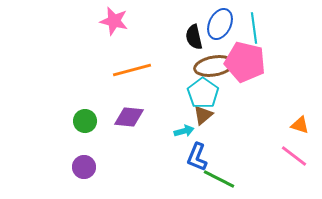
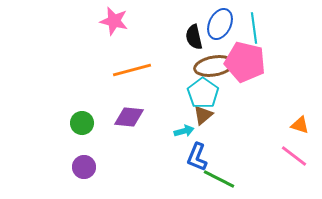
green circle: moved 3 px left, 2 px down
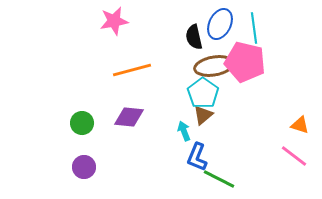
pink star: rotated 24 degrees counterclockwise
cyan arrow: rotated 96 degrees counterclockwise
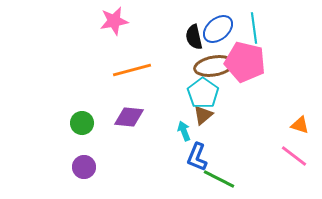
blue ellipse: moved 2 px left, 5 px down; rotated 24 degrees clockwise
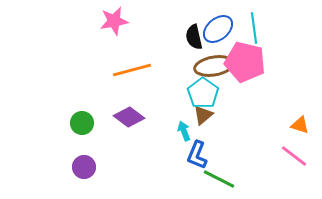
purple diamond: rotated 32 degrees clockwise
blue L-shape: moved 2 px up
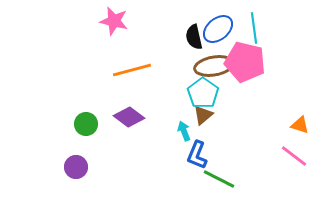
pink star: rotated 24 degrees clockwise
green circle: moved 4 px right, 1 px down
purple circle: moved 8 px left
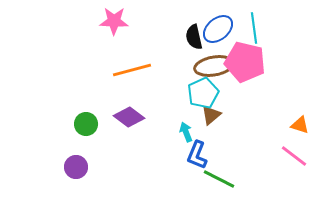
pink star: rotated 12 degrees counterclockwise
cyan pentagon: rotated 12 degrees clockwise
brown triangle: moved 8 px right
cyan arrow: moved 2 px right, 1 px down
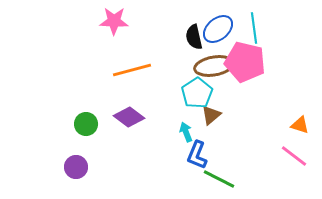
cyan pentagon: moved 6 px left; rotated 8 degrees counterclockwise
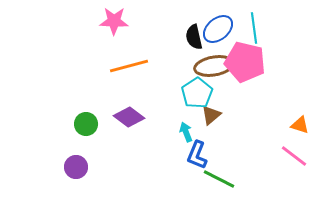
orange line: moved 3 px left, 4 px up
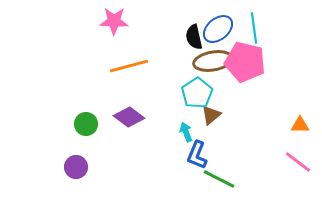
brown ellipse: moved 1 px left, 5 px up
orange triangle: rotated 18 degrees counterclockwise
pink line: moved 4 px right, 6 px down
